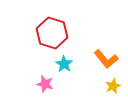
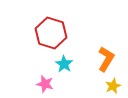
red hexagon: moved 1 px left
orange L-shape: rotated 110 degrees counterclockwise
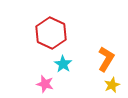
red hexagon: rotated 8 degrees clockwise
cyan star: moved 1 px left
yellow star: moved 1 px left, 1 px up
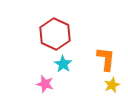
red hexagon: moved 4 px right, 1 px down
orange L-shape: rotated 25 degrees counterclockwise
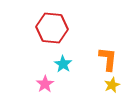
red hexagon: moved 3 px left, 6 px up; rotated 20 degrees counterclockwise
orange L-shape: moved 2 px right
pink star: rotated 24 degrees clockwise
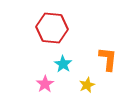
yellow star: moved 25 px left
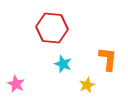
cyan star: rotated 12 degrees counterclockwise
pink star: moved 29 px left; rotated 12 degrees counterclockwise
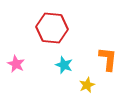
cyan star: moved 1 px right, 1 px down
pink star: moved 20 px up
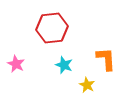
red hexagon: rotated 12 degrees counterclockwise
orange L-shape: moved 2 px left; rotated 10 degrees counterclockwise
yellow star: rotated 21 degrees counterclockwise
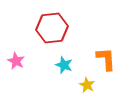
pink star: moved 3 px up
